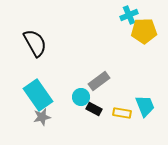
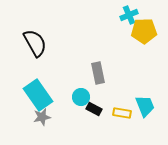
gray rectangle: moved 1 px left, 8 px up; rotated 65 degrees counterclockwise
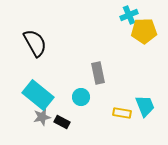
cyan rectangle: rotated 16 degrees counterclockwise
black rectangle: moved 32 px left, 13 px down
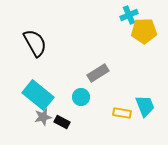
gray rectangle: rotated 70 degrees clockwise
gray star: moved 1 px right
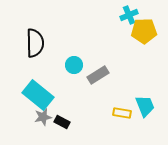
black semicircle: rotated 28 degrees clockwise
gray rectangle: moved 2 px down
cyan circle: moved 7 px left, 32 px up
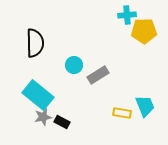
cyan cross: moved 2 px left; rotated 18 degrees clockwise
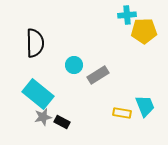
cyan rectangle: moved 1 px up
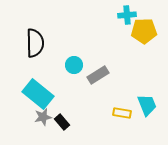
cyan trapezoid: moved 2 px right, 1 px up
black rectangle: rotated 21 degrees clockwise
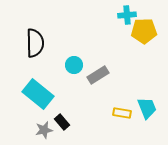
cyan trapezoid: moved 3 px down
gray star: moved 1 px right, 13 px down
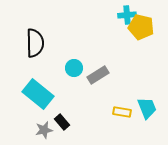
yellow pentagon: moved 3 px left, 4 px up; rotated 15 degrees clockwise
cyan circle: moved 3 px down
yellow rectangle: moved 1 px up
